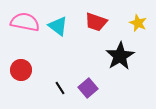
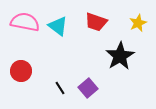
yellow star: rotated 24 degrees clockwise
red circle: moved 1 px down
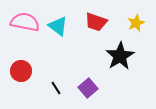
yellow star: moved 2 px left
black line: moved 4 px left
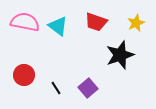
black star: moved 1 px up; rotated 12 degrees clockwise
red circle: moved 3 px right, 4 px down
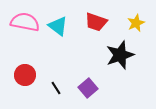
red circle: moved 1 px right
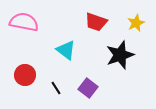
pink semicircle: moved 1 px left
cyan triangle: moved 8 px right, 24 px down
purple square: rotated 12 degrees counterclockwise
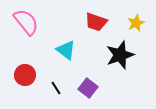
pink semicircle: moved 2 px right; rotated 40 degrees clockwise
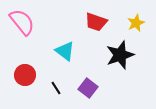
pink semicircle: moved 4 px left
cyan triangle: moved 1 px left, 1 px down
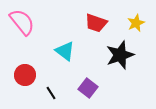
red trapezoid: moved 1 px down
black line: moved 5 px left, 5 px down
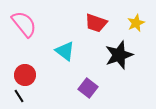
pink semicircle: moved 2 px right, 2 px down
black star: moved 1 px left
black line: moved 32 px left, 3 px down
